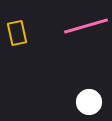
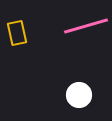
white circle: moved 10 px left, 7 px up
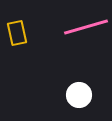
pink line: moved 1 px down
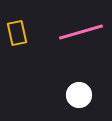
pink line: moved 5 px left, 5 px down
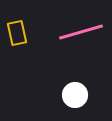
white circle: moved 4 px left
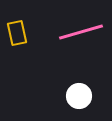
white circle: moved 4 px right, 1 px down
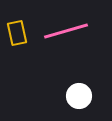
pink line: moved 15 px left, 1 px up
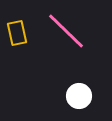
pink line: rotated 60 degrees clockwise
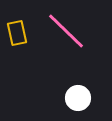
white circle: moved 1 px left, 2 px down
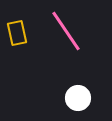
pink line: rotated 12 degrees clockwise
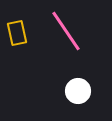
white circle: moved 7 px up
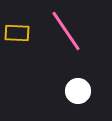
yellow rectangle: rotated 75 degrees counterclockwise
